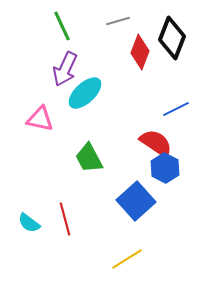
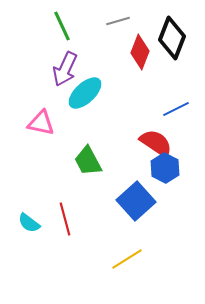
pink triangle: moved 1 px right, 4 px down
green trapezoid: moved 1 px left, 3 px down
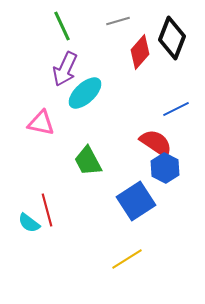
red diamond: rotated 20 degrees clockwise
blue square: rotated 9 degrees clockwise
red line: moved 18 px left, 9 px up
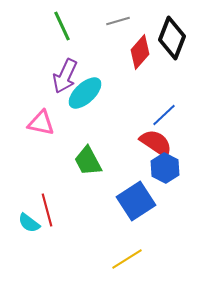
purple arrow: moved 7 px down
blue line: moved 12 px left, 6 px down; rotated 16 degrees counterclockwise
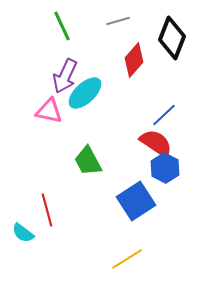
red diamond: moved 6 px left, 8 px down
pink triangle: moved 8 px right, 12 px up
cyan semicircle: moved 6 px left, 10 px down
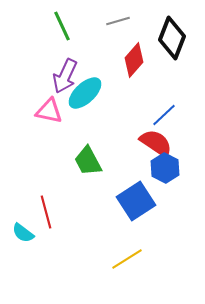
red line: moved 1 px left, 2 px down
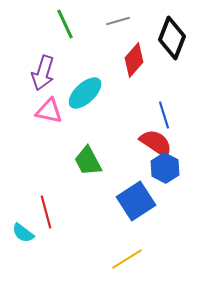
green line: moved 3 px right, 2 px up
purple arrow: moved 22 px left, 3 px up; rotated 8 degrees counterclockwise
blue line: rotated 64 degrees counterclockwise
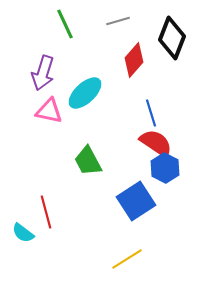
blue line: moved 13 px left, 2 px up
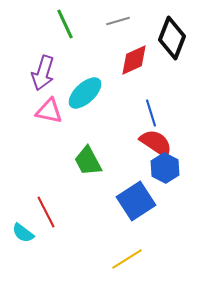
red diamond: rotated 24 degrees clockwise
red line: rotated 12 degrees counterclockwise
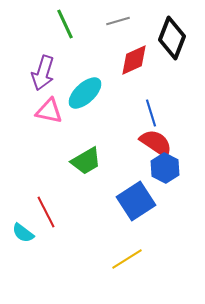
green trapezoid: moved 2 px left; rotated 92 degrees counterclockwise
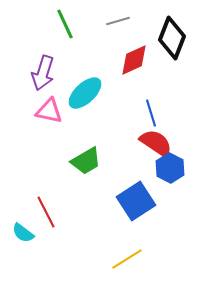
blue hexagon: moved 5 px right
